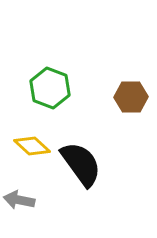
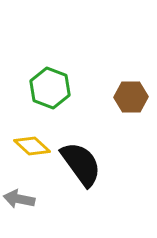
gray arrow: moved 1 px up
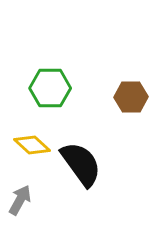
green hexagon: rotated 21 degrees counterclockwise
yellow diamond: moved 1 px up
gray arrow: moved 1 px right, 1 px down; rotated 108 degrees clockwise
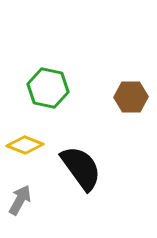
green hexagon: moved 2 px left; rotated 12 degrees clockwise
yellow diamond: moved 7 px left; rotated 21 degrees counterclockwise
black semicircle: moved 4 px down
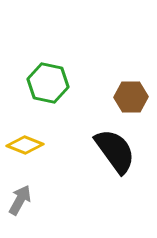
green hexagon: moved 5 px up
black semicircle: moved 34 px right, 17 px up
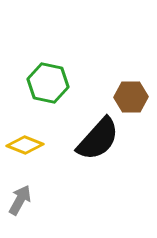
black semicircle: moved 17 px left, 12 px up; rotated 78 degrees clockwise
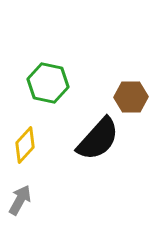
yellow diamond: rotated 69 degrees counterclockwise
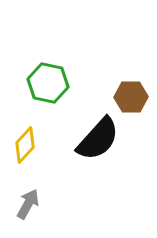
gray arrow: moved 8 px right, 4 px down
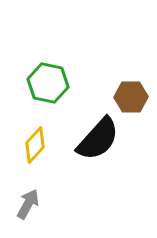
yellow diamond: moved 10 px right
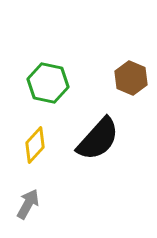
brown hexagon: moved 19 px up; rotated 24 degrees clockwise
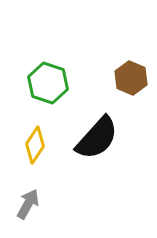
green hexagon: rotated 6 degrees clockwise
black semicircle: moved 1 px left, 1 px up
yellow diamond: rotated 9 degrees counterclockwise
